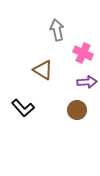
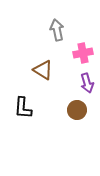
pink cross: rotated 36 degrees counterclockwise
purple arrow: moved 1 px down; rotated 78 degrees clockwise
black L-shape: rotated 45 degrees clockwise
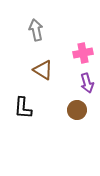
gray arrow: moved 21 px left
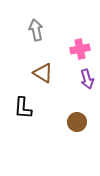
pink cross: moved 3 px left, 4 px up
brown triangle: moved 3 px down
purple arrow: moved 4 px up
brown circle: moved 12 px down
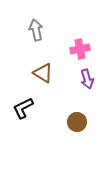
black L-shape: rotated 60 degrees clockwise
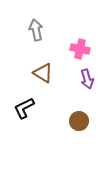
pink cross: rotated 24 degrees clockwise
black L-shape: moved 1 px right
brown circle: moved 2 px right, 1 px up
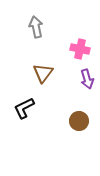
gray arrow: moved 3 px up
brown triangle: rotated 35 degrees clockwise
